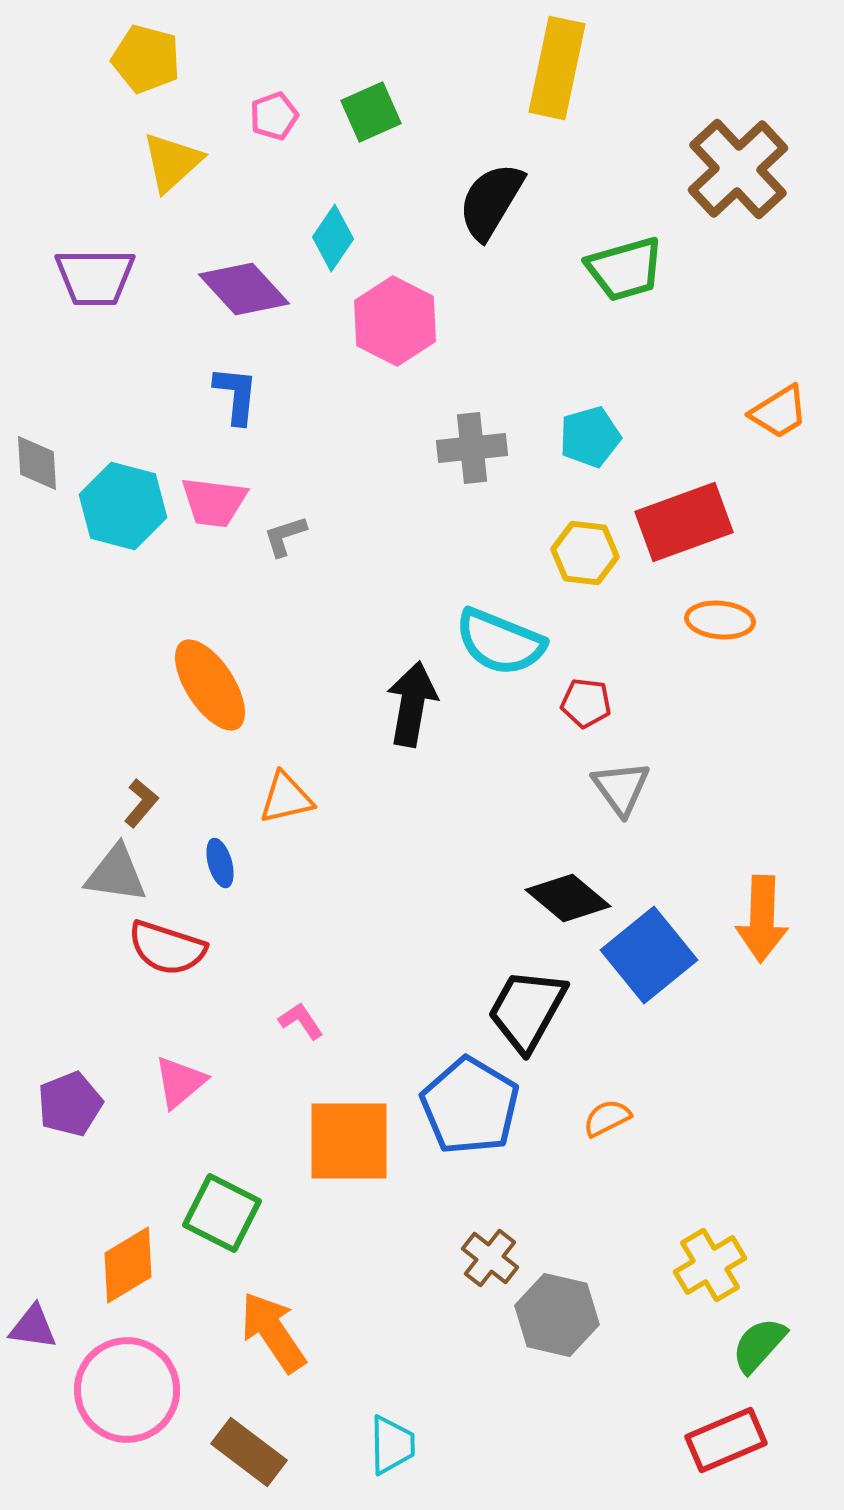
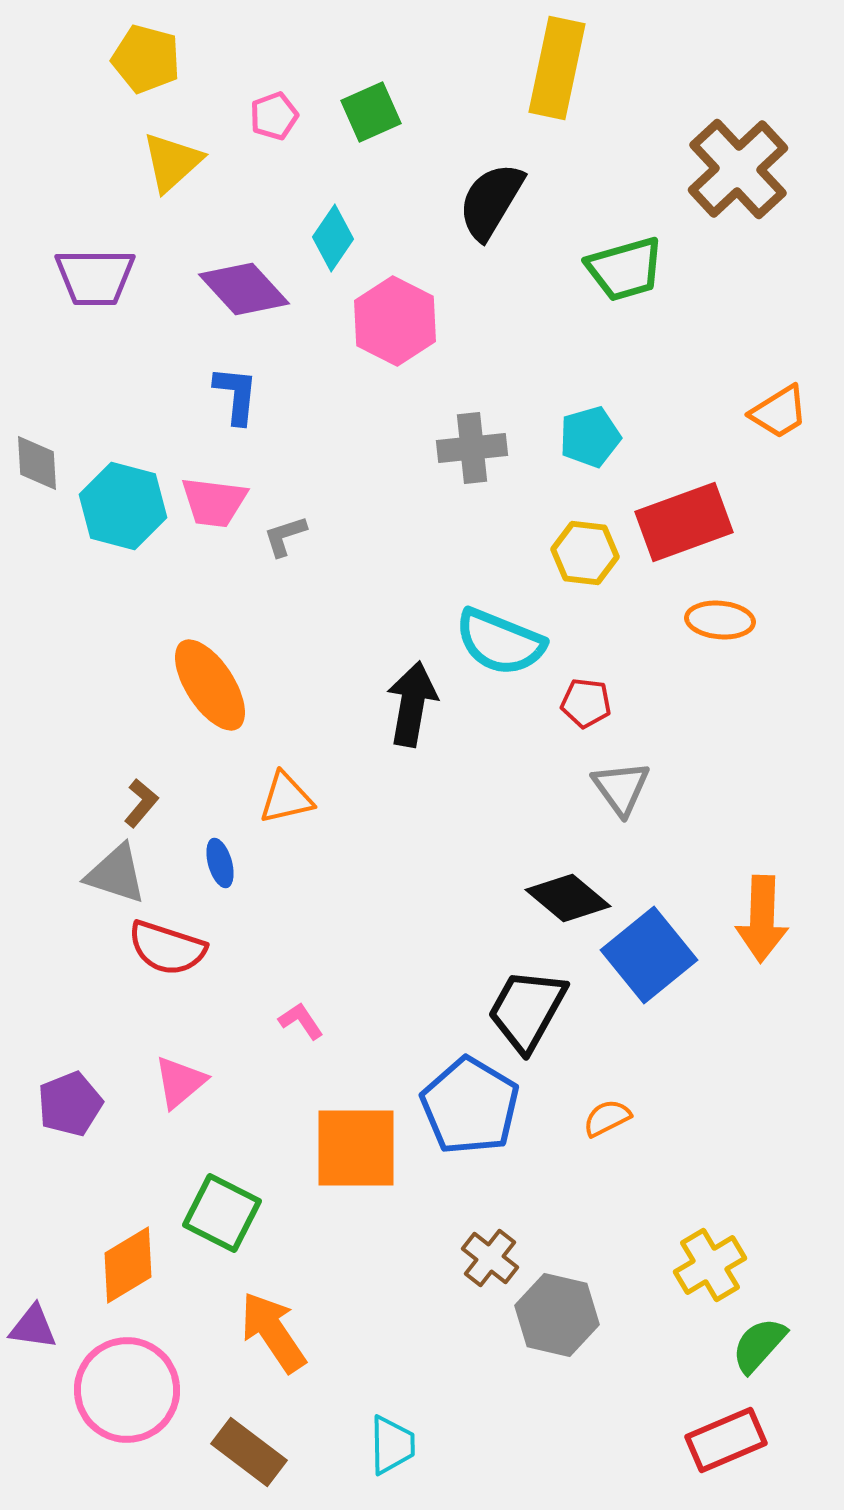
gray triangle at (116, 874): rotated 10 degrees clockwise
orange square at (349, 1141): moved 7 px right, 7 px down
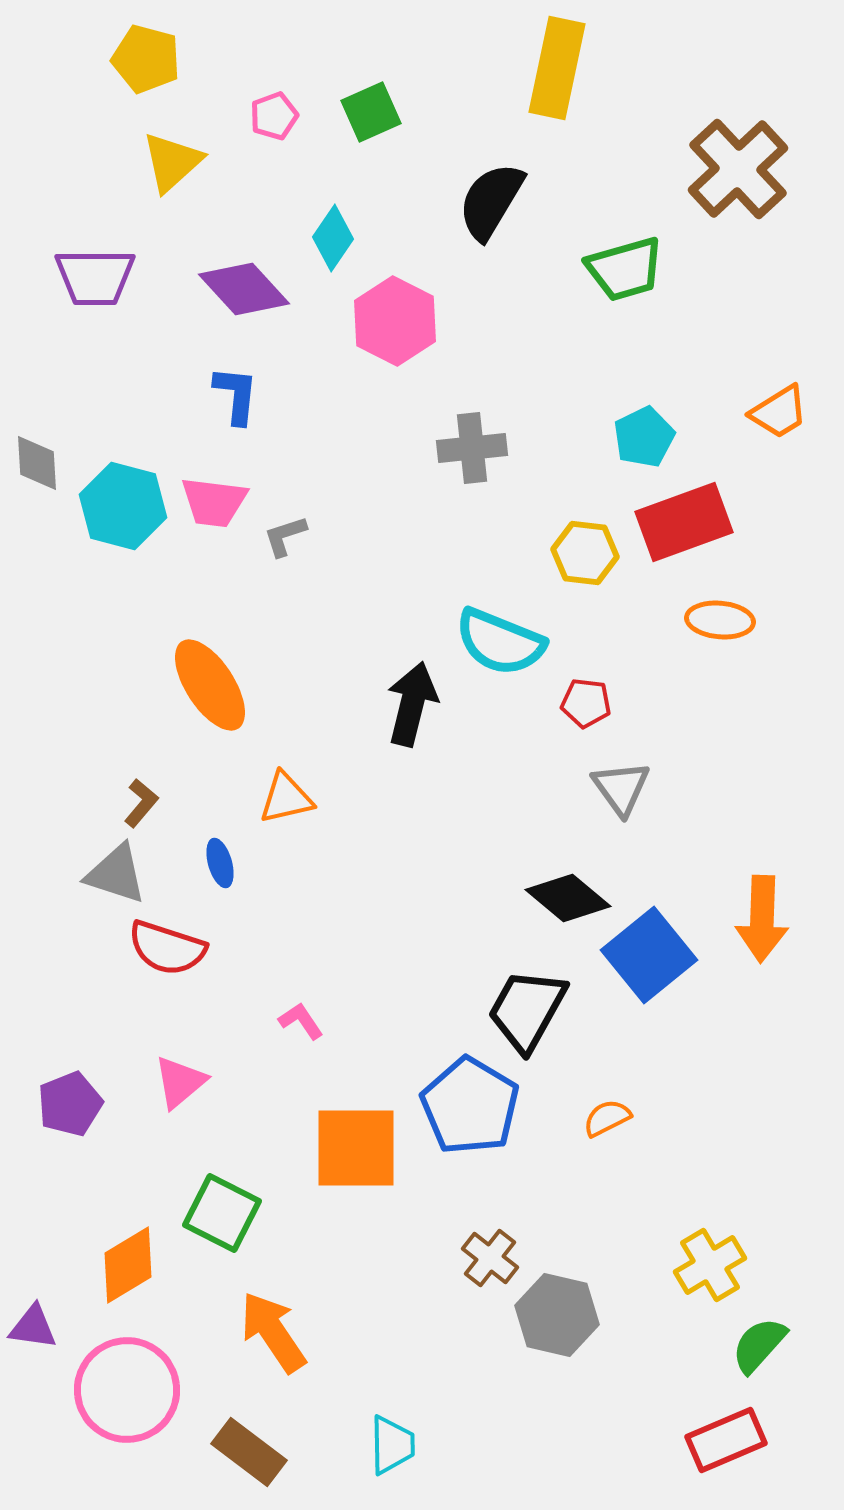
cyan pentagon at (590, 437): moved 54 px right; rotated 10 degrees counterclockwise
black arrow at (412, 704): rotated 4 degrees clockwise
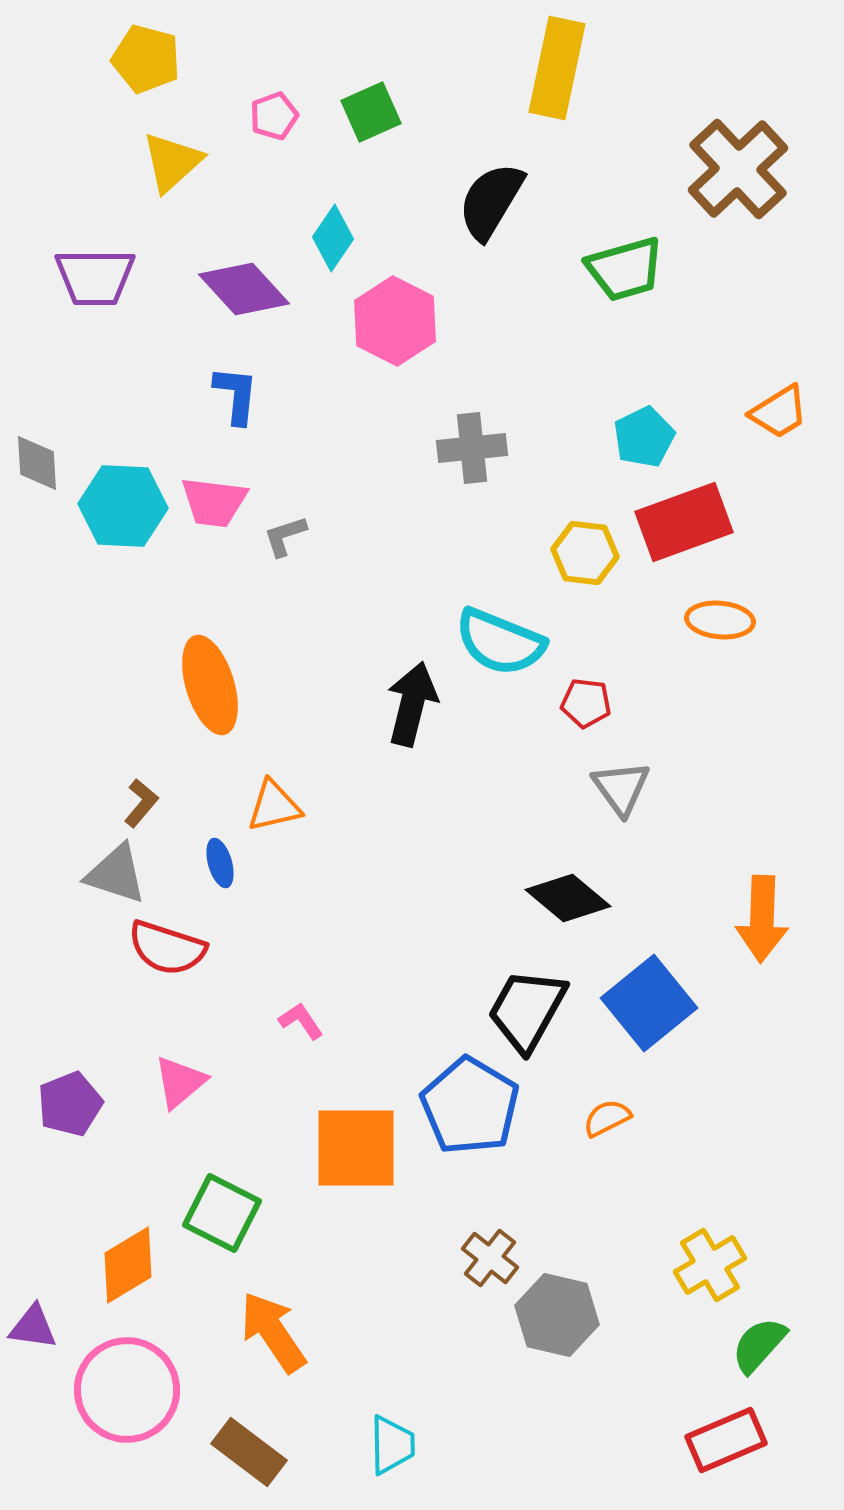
cyan hexagon at (123, 506): rotated 12 degrees counterclockwise
orange ellipse at (210, 685): rotated 16 degrees clockwise
orange triangle at (286, 798): moved 12 px left, 8 px down
blue square at (649, 955): moved 48 px down
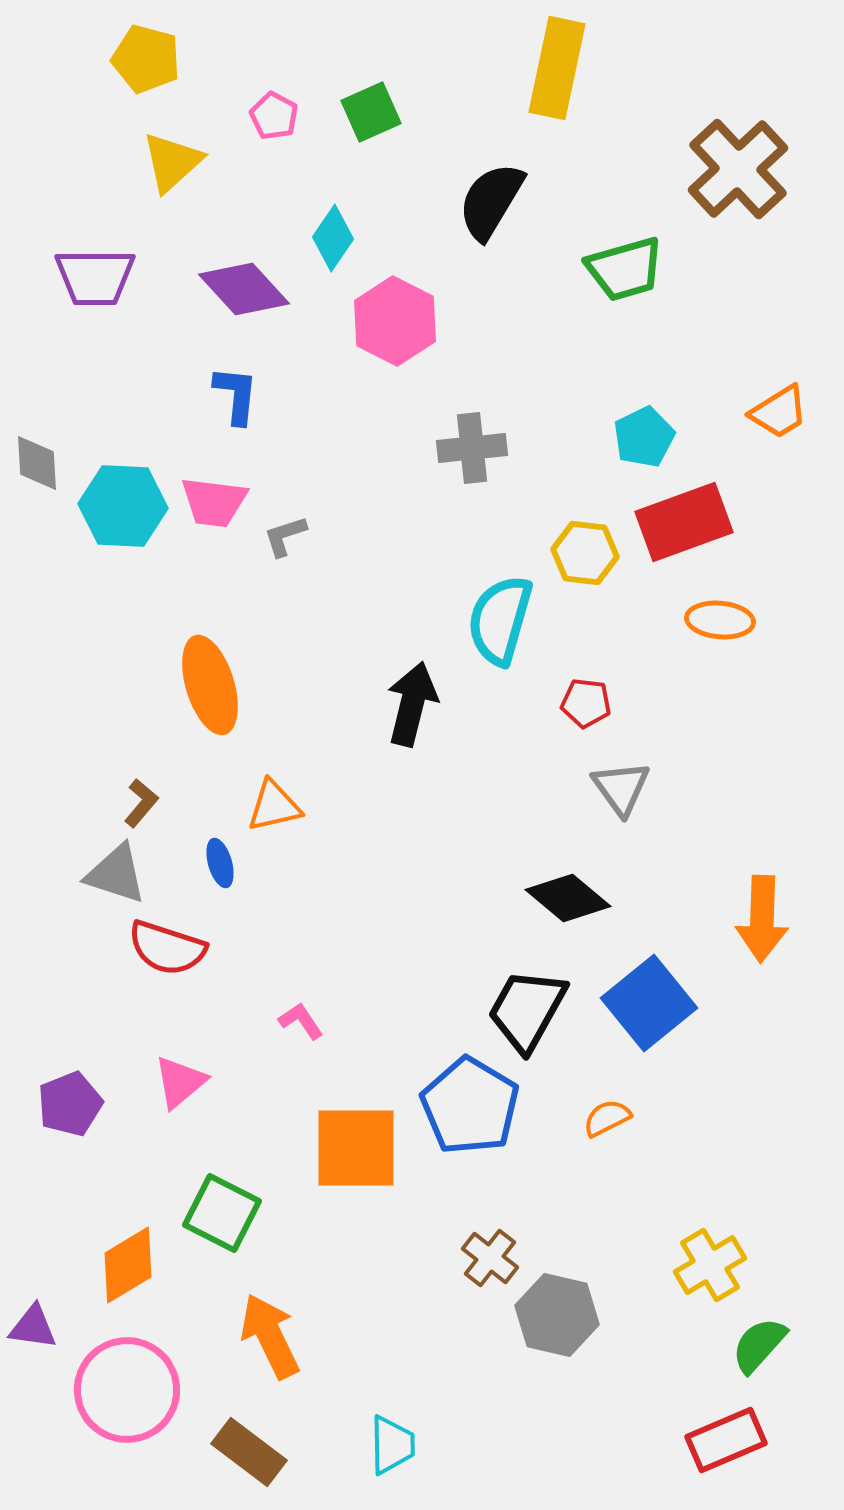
pink pentagon at (274, 116): rotated 24 degrees counterclockwise
cyan semicircle at (500, 642): moved 22 px up; rotated 84 degrees clockwise
orange arrow at (273, 1332): moved 3 px left, 4 px down; rotated 8 degrees clockwise
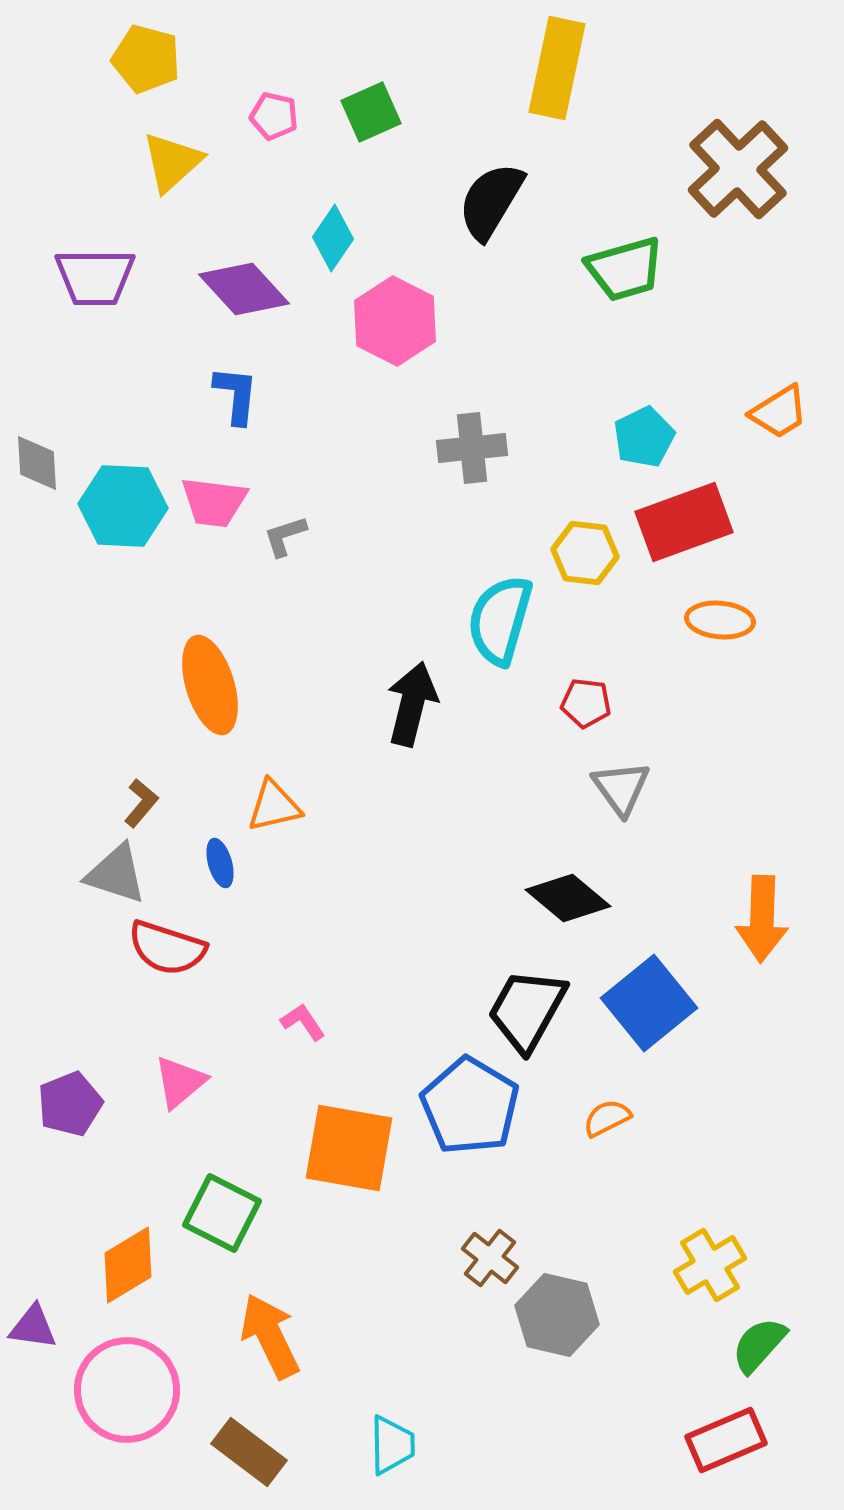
pink pentagon at (274, 116): rotated 15 degrees counterclockwise
pink L-shape at (301, 1021): moved 2 px right, 1 px down
orange square at (356, 1148): moved 7 px left; rotated 10 degrees clockwise
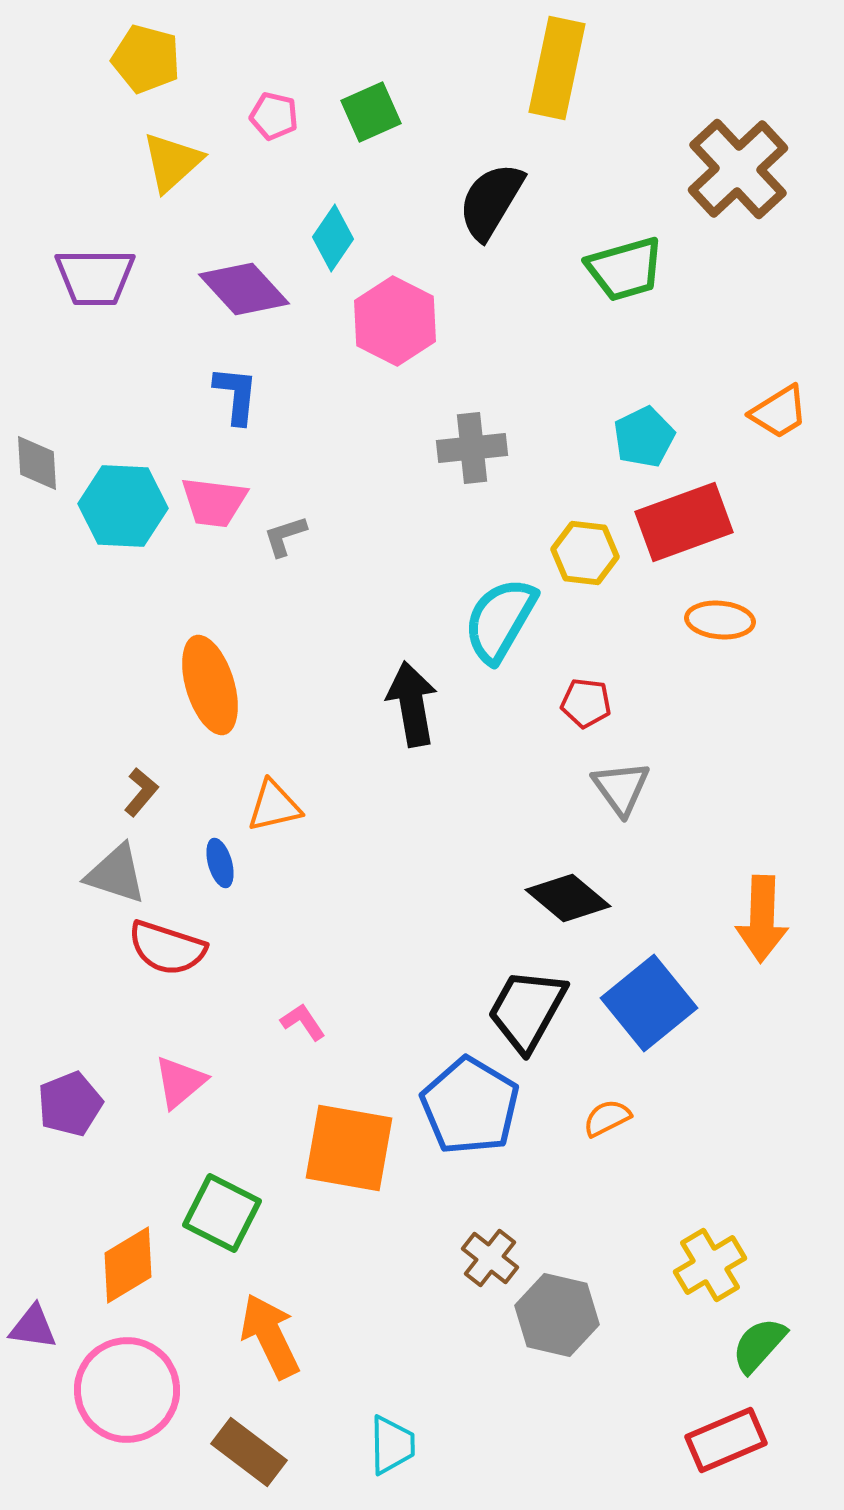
cyan semicircle at (500, 620): rotated 14 degrees clockwise
black arrow at (412, 704): rotated 24 degrees counterclockwise
brown L-shape at (141, 803): moved 11 px up
